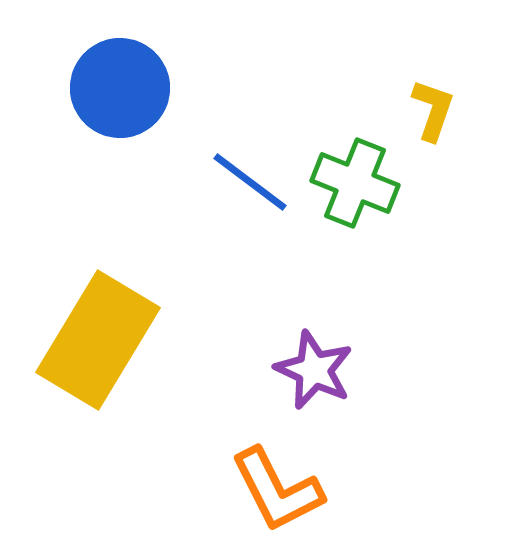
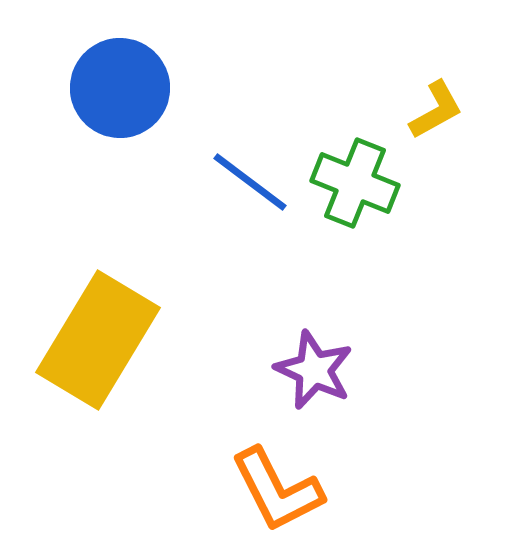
yellow L-shape: moved 3 px right; rotated 42 degrees clockwise
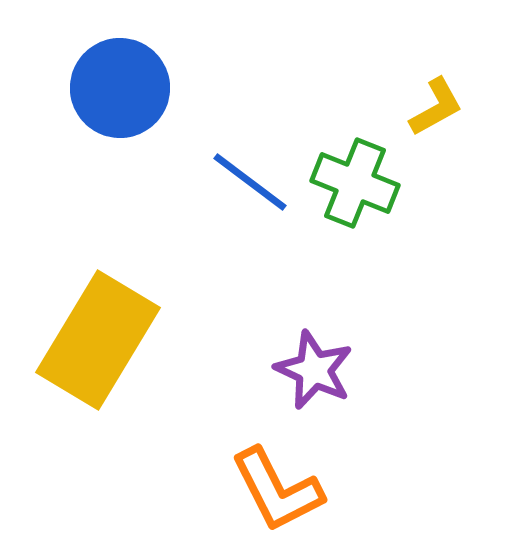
yellow L-shape: moved 3 px up
